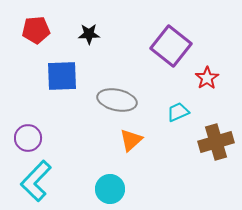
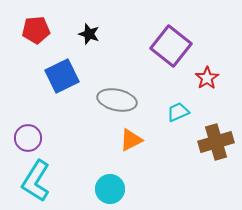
black star: rotated 20 degrees clockwise
blue square: rotated 24 degrees counterclockwise
orange triangle: rotated 15 degrees clockwise
cyan L-shape: rotated 12 degrees counterclockwise
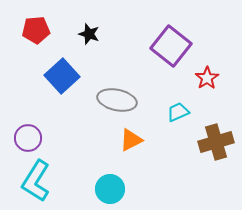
blue square: rotated 16 degrees counterclockwise
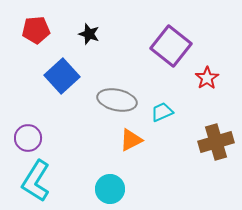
cyan trapezoid: moved 16 px left
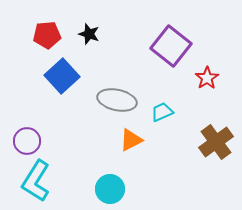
red pentagon: moved 11 px right, 5 px down
purple circle: moved 1 px left, 3 px down
brown cross: rotated 20 degrees counterclockwise
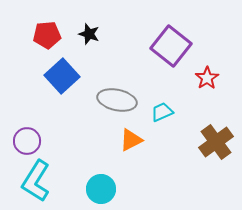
cyan circle: moved 9 px left
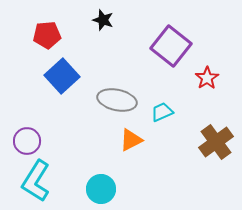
black star: moved 14 px right, 14 px up
